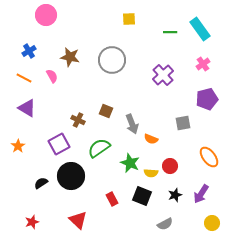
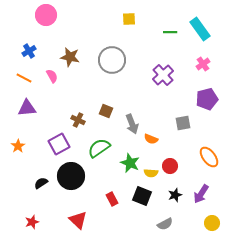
purple triangle: rotated 36 degrees counterclockwise
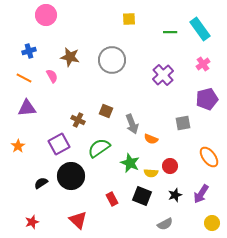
blue cross: rotated 16 degrees clockwise
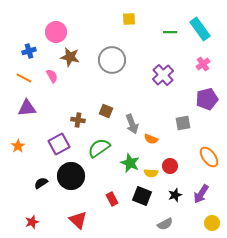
pink circle: moved 10 px right, 17 px down
brown cross: rotated 16 degrees counterclockwise
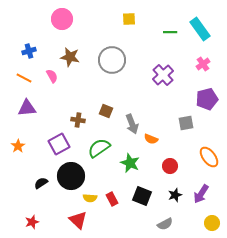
pink circle: moved 6 px right, 13 px up
gray square: moved 3 px right
yellow semicircle: moved 61 px left, 25 px down
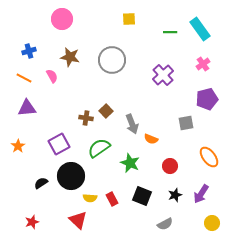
brown square: rotated 24 degrees clockwise
brown cross: moved 8 px right, 2 px up
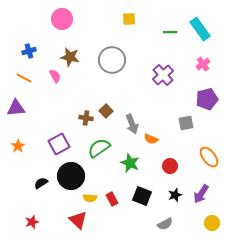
pink semicircle: moved 3 px right
purple triangle: moved 11 px left
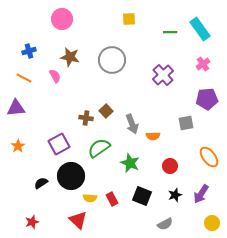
purple pentagon: rotated 10 degrees clockwise
orange semicircle: moved 2 px right, 3 px up; rotated 24 degrees counterclockwise
